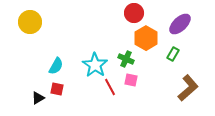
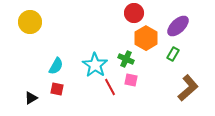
purple ellipse: moved 2 px left, 2 px down
black triangle: moved 7 px left
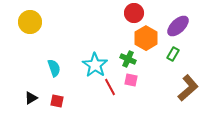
green cross: moved 2 px right
cyan semicircle: moved 2 px left, 2 px down; rotated 48 degrees counterclockwise
red square: moved 12 px down
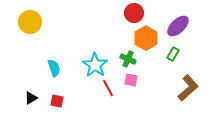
red line: moved 2 px left, 1 px down
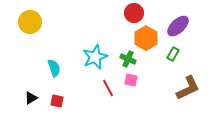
cyan star: moved 8 px up; rotated 15 degrees clockwise
brown L-shape: rotated 16 degrees clockwise
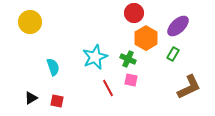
cyan semicircle: moved 1 px left, 1 px up
brown L-shape: moved 1 px right, 1 px up
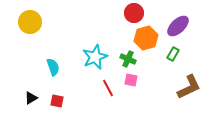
orange hexagon: rotated 15 degrees clockwise
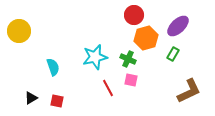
red circle: moved 2 px down
yellow circle: moved 11 px left, 9 px down
cyan star: rotated 10 degrees clockwise
brown L-shape: moved 4 px down
